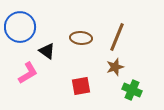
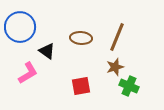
green cross: moved 3 px left, 4 px up
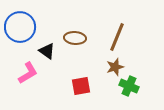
brown ellipse: moved 6 px left
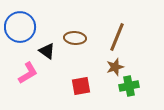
green cross: rotated 36 degrees counterclockwise
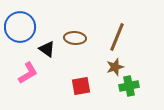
black triangle: moved 2 px up
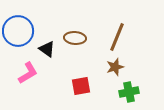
blue circle: moved 2 px left, 4 px down
green cross: moved 6 px down
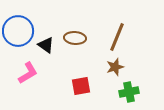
black triangle: moved 1 px left, 4 px up
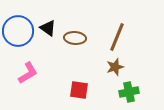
black triangle: moved 2 px right, 17 px up
red square: moved 2 px left, 4 px down; rotated 18 degrees clockwise
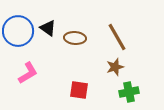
brown line: rotated 52 degrees counterclockwise
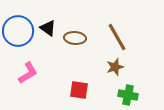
green cross: moved 1 px left, 3 px down; rotated 24 degrees clockwise
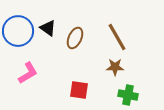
brown ellipse: rotated 70 degrees counterclockwise
brown star: rotated 18 degrees clockwise
